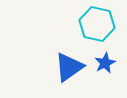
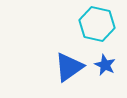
blue star: moved 2 px down; rotated 20 degrees counterclockwise
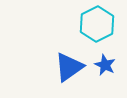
cyan hexagon: rotated 20 degrees clockwise
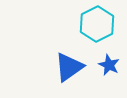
blue star: moved 4 px right
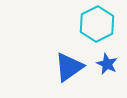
blue star: moved 2 px left, 1 px up
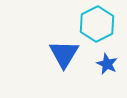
blue triangle: moved 5 px left, 13 px up; rotated 24 degrees counterclockwise
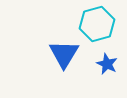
cyan hexagon: rotated 12 degrees clockwise
